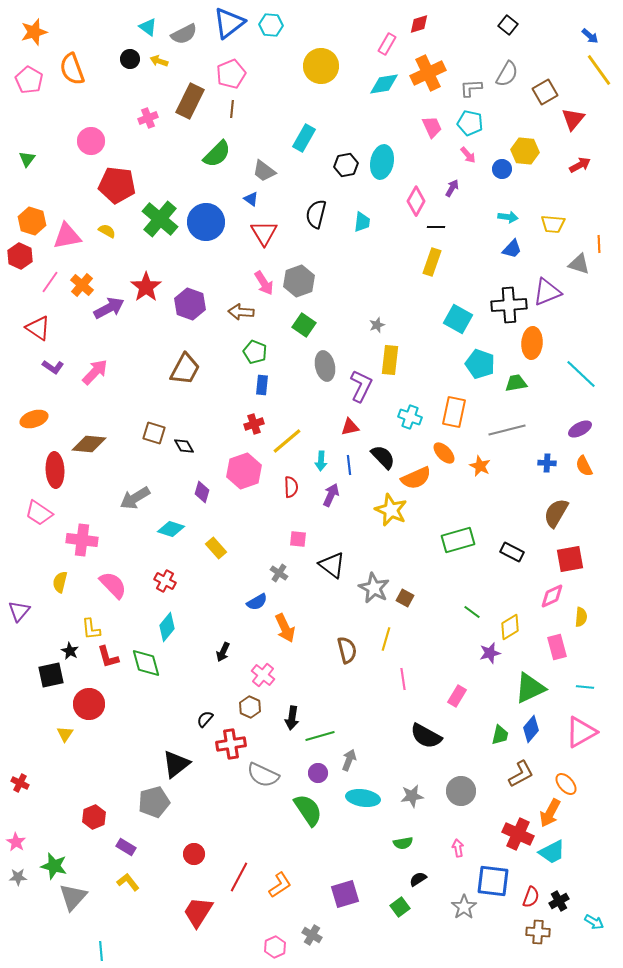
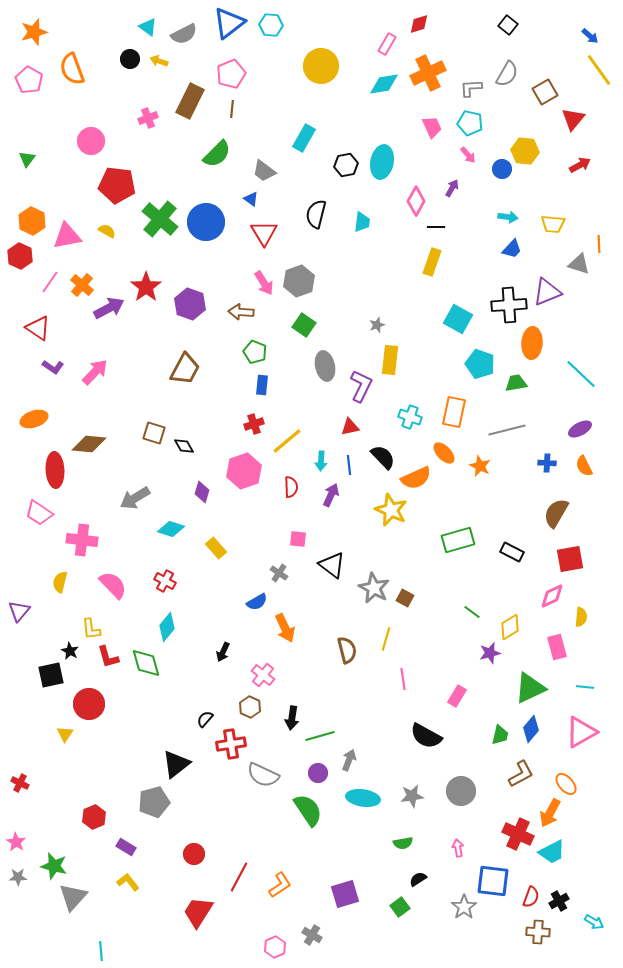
orange hexagon at (32, 221): rotated 8 degrees clockwise
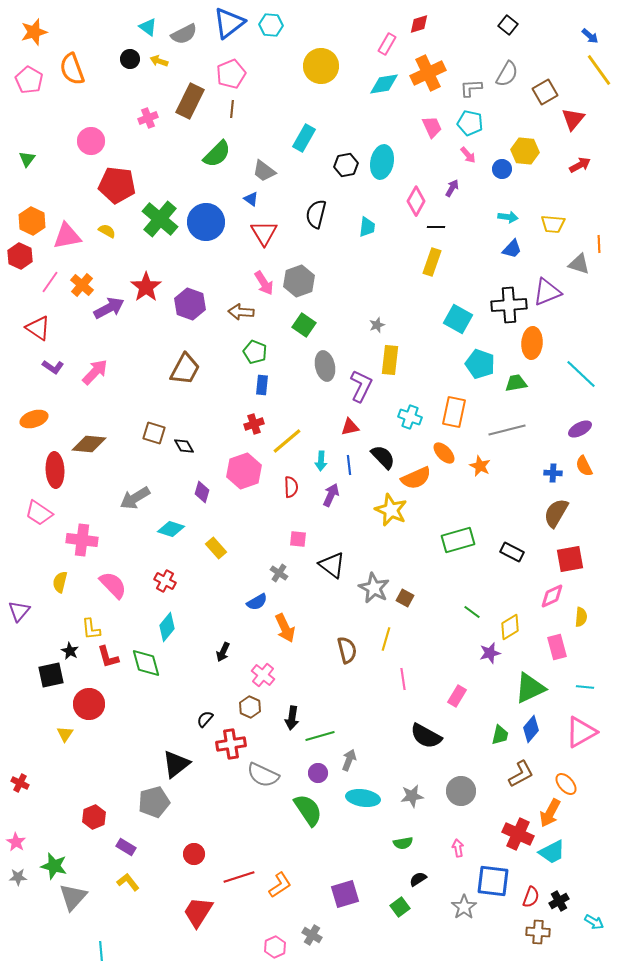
cyan trapezoid at (362, 222): moved 5 px right, 5 px down
blue cross at (547, 463): moved 6 px right, 10 px down
red line at (239, 877): rotated 44 degrees clockwise
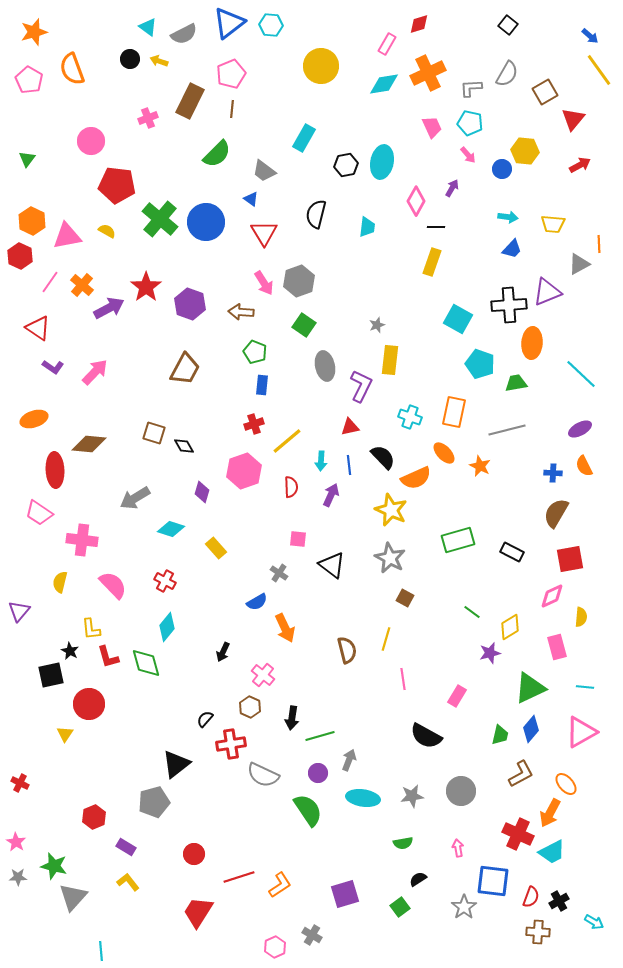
gray triangle at (579, 264): rotated 45 degrees counterclockwise
gray star at (374, 588): moved 16 px right, 30 px up
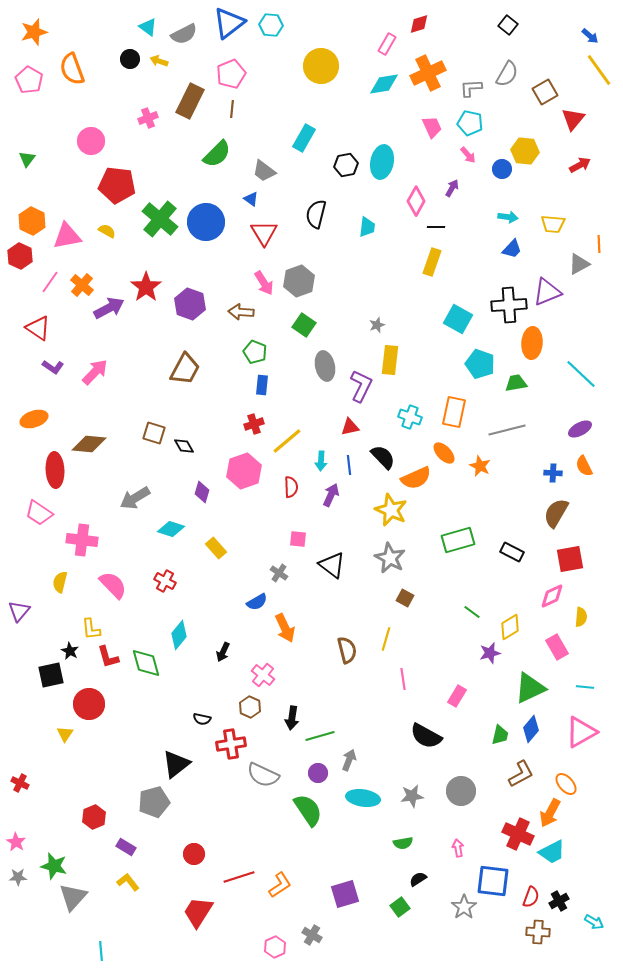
cyan diamond at (167, 627): moved 12 px right, 8 px down
pink rectangle at (557, 647): rotated 15 degrees counterclockwise
black semicircle at (205, 719): moved 3 px left; rotated 120 degrees counterclockwise
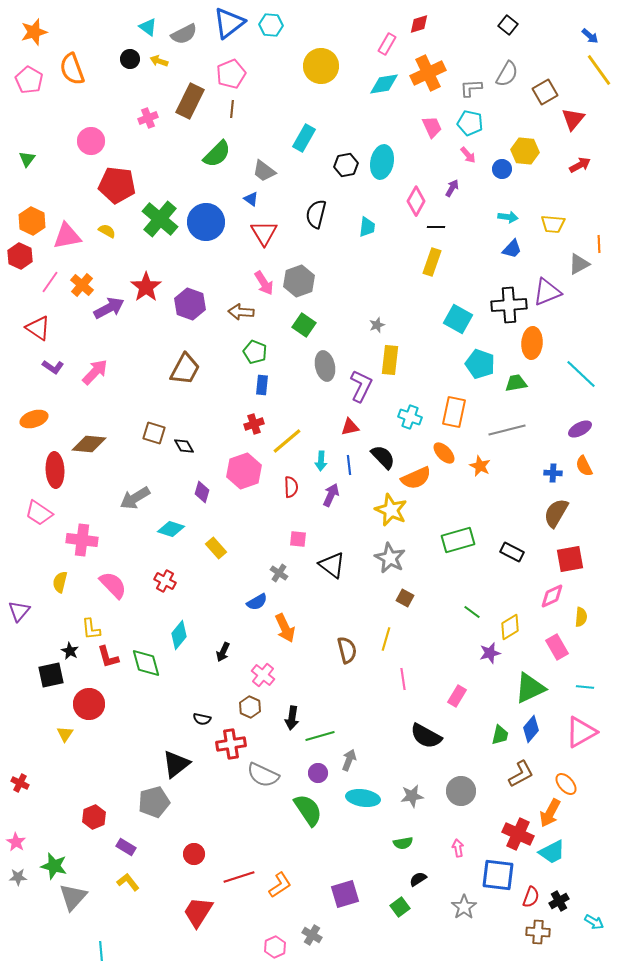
blue square at (493, 881): moved 5 px right, 6 px up
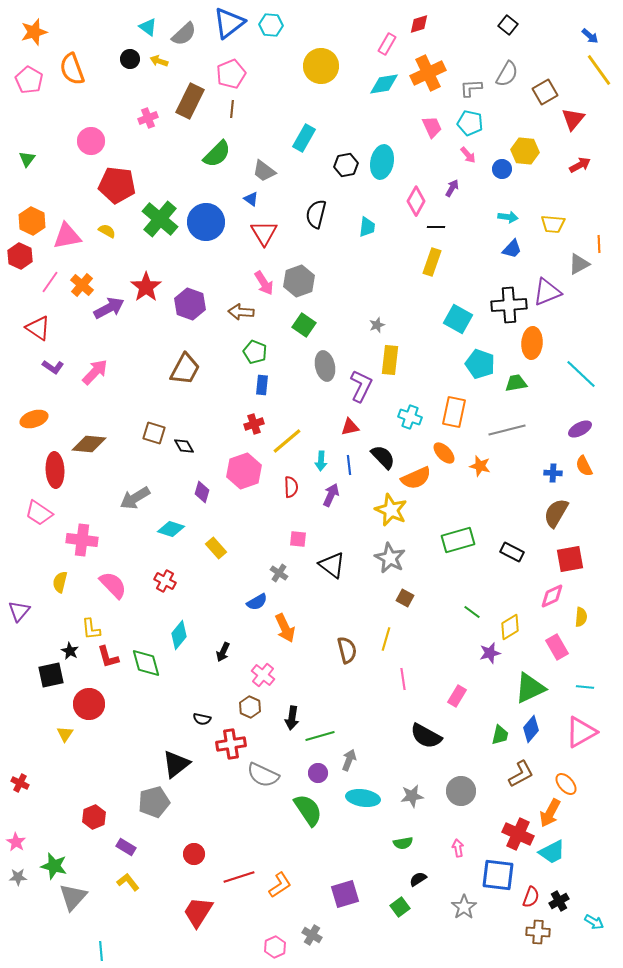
gray semicircle at (184, 34): rotated 16 degrees counterclockwise
orange star at (480, 466): rotated 10 degrees counterclockwise
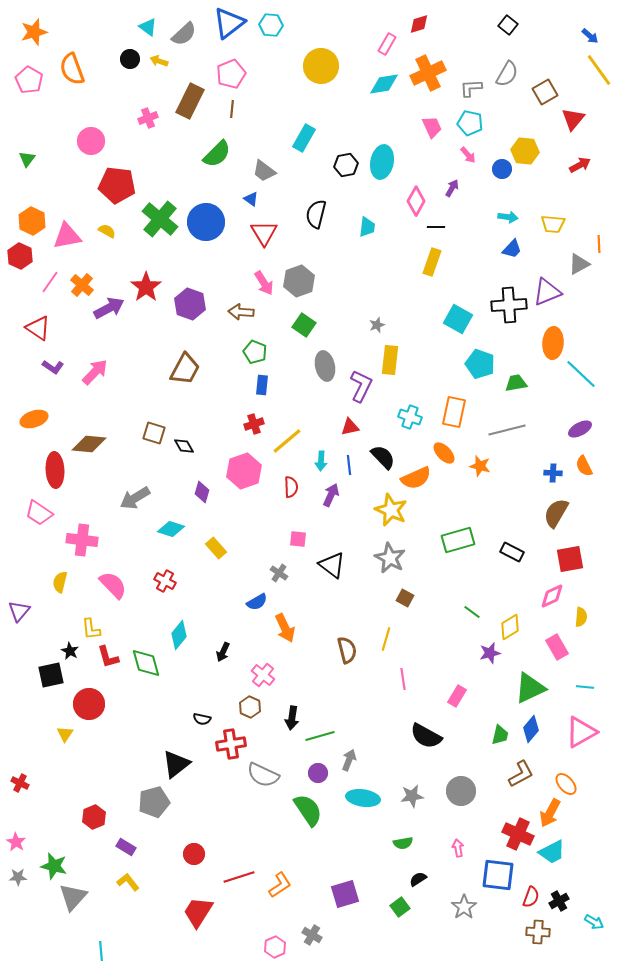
orange ellipse at (532, 343): moved 21 px right
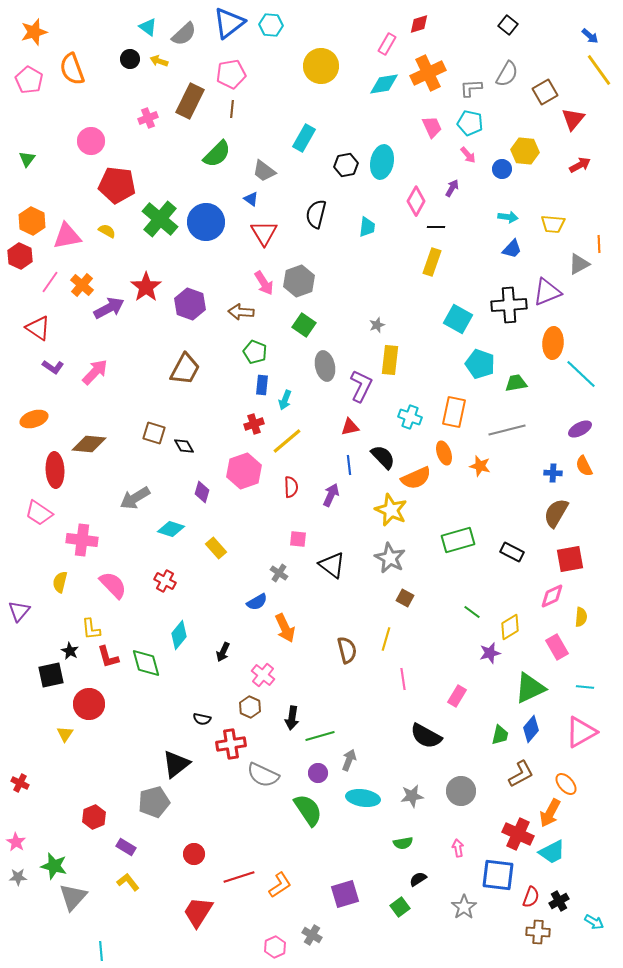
pink pentagon at (231, 74): rotated 12 degrees clockwise
orange ellipse at (444, 453): rotated 25 degrees clockwise
cyan arrow at (321, 461): moved 36 px left, 61 px up; rotated 18 degrees clockwise
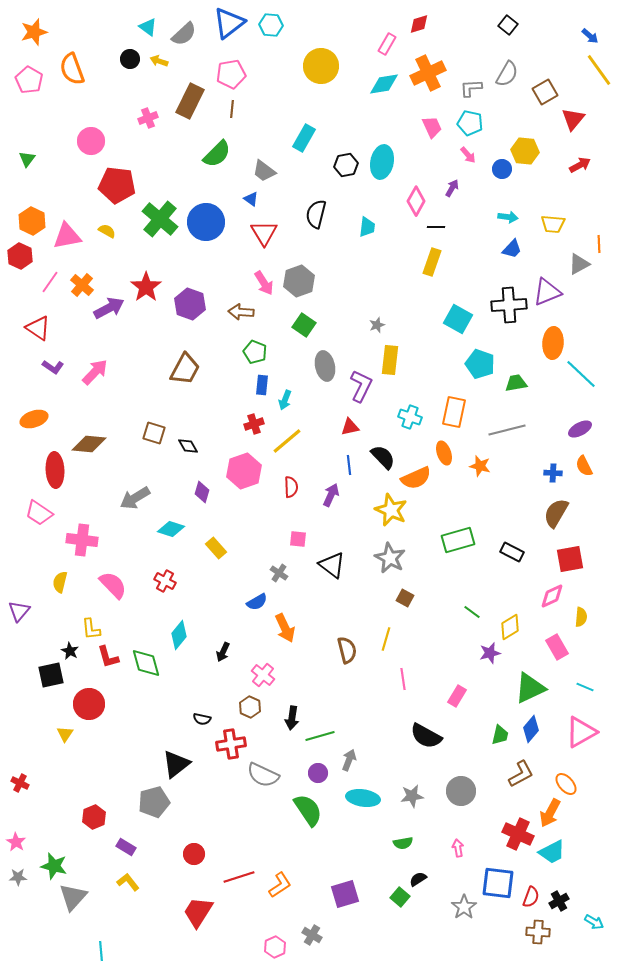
black diamond at (184, 446): moved 4 px right
cyan line at (585, 687): rotated 18 degrees clockwise
blue square at (498, 875): moved 8 px down
green square at (400, 907): moved 10 px up; rotated 12 degrees counterclockwise
